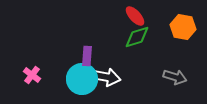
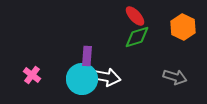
orange hexagon: rotated 15 degrees clockwise
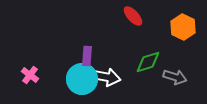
red ellipse: moved 2 px left
green diamond: moved 11 px right, 25 px down
pink cross: moved 2 px left
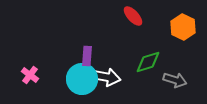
gray arrow: moved 3 px down
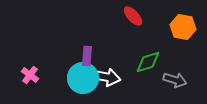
orange hexagon: rotated 15 degrees counterclockwise
cyan circle: moved 1 px right, 1 px up
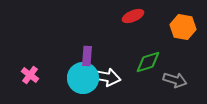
red ellipse: rotated 70 degrees counterclockwise
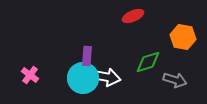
orange hexagon: moved 10 px down
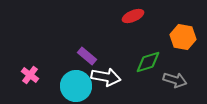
purple rectangle: rotated 54 degrees counterclockwise
cyan circle: moved 7 px left, 8 px down
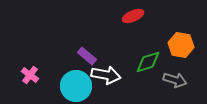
orange hexagon: moved 2 px left, 8 px down
white arrow: moved 2 px up
